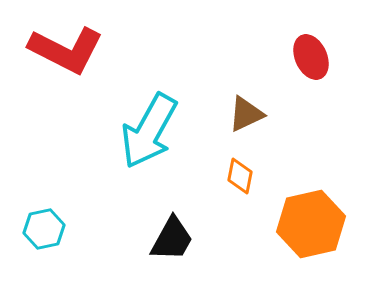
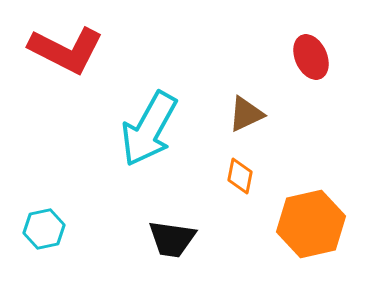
cyan arrow: moved 2 px up
black trapezoid: rotated 69 degrees clockwise
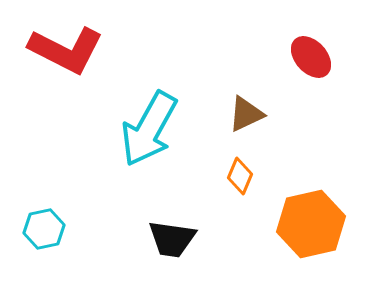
red ellipse: rotated 18 degrees counterclockwise
orange diamond: rotated 12 degrees clockwise
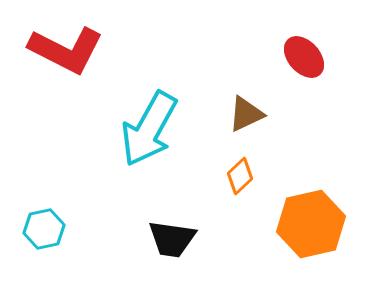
red ellipse: moved 7 px left
orange diamond: rotated 24 degrees clockwise
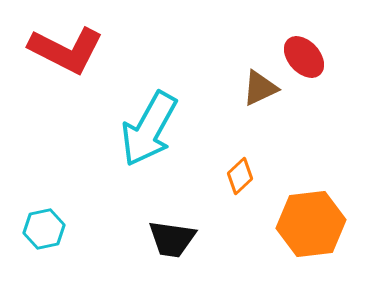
brown triangle: moved 14 px right, 26 px up
orange hexagon: rotated 6 degrees clockwise
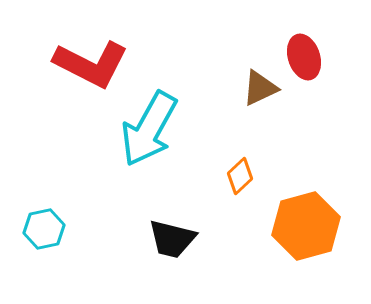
red L-shape: moved 25 px right, 14 px down
red ellipse: rotated 24 degrees clockwise
orange hexagon: moved 5 px left, 2 px down; rotated 8 degrees counterclockwise
black trapezoid: rotated 6 degrees clockwise
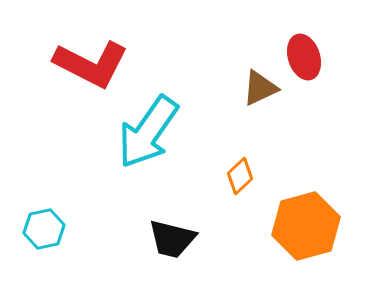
cyan arrow: moved 1 px left, 3 px down; rotated 6 degrees clockwise
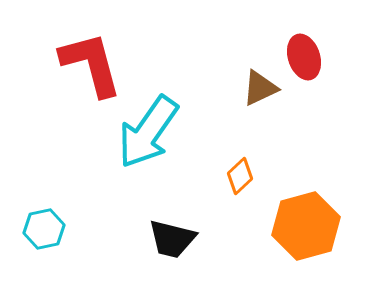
red L-shape: rotated 132 degrees counterclockwise
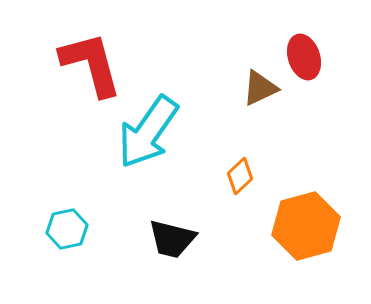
cyan hexagon: moved 23 px right
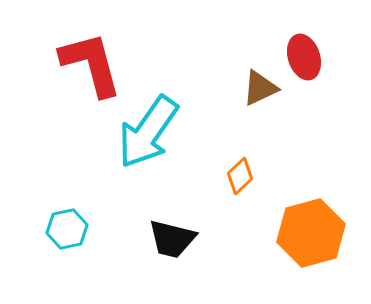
orange hexagon: moved 5 px right, 7 px down
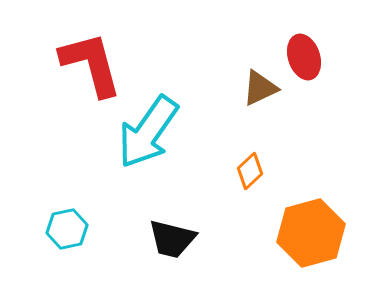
orange diamond: moved 10 px right, 5 px up
